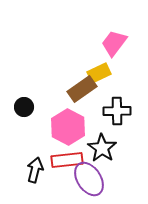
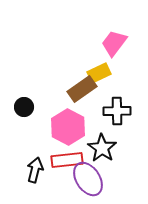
purple ellipse: moved 1 px left
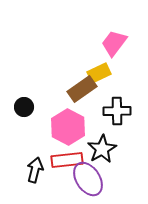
black star: moved 1 px down; rotated 8 degrees clockwise
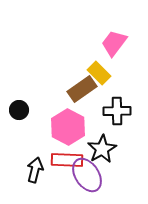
yellow rectangle: rotated 70 degrees clockwise
black circle: moved 5 px left, 3 px down
red rectangle: rotated 8 degrees clockwise
purple ellipse: moved 1 px left, 4 px up
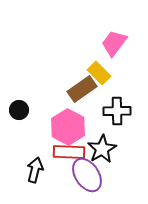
red rectangle: moved 2 px right, 8 px up
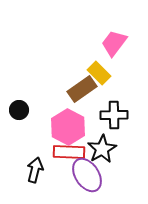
black cross: moved 3 px left, 4 px down
